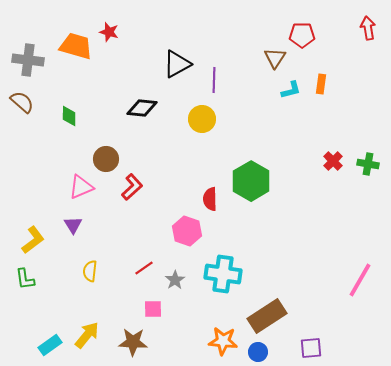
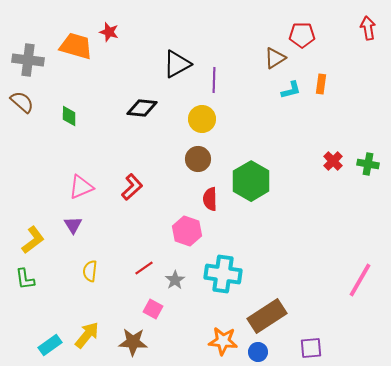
brown triangle: rotated 25 degrees clockwise
brown circle: moved 92 px right
pink square: rotated 30 degrees clockwise
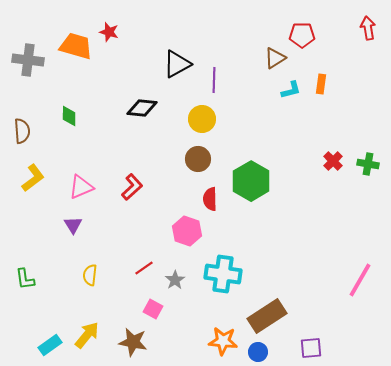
brown semicircle: moved 29 px down; rotated 45 degrees clockwise
yellow L-shape: moved 62 px up
yellow semicircle: moved 4 px down
brown star: rotated 8 degrees clockwise
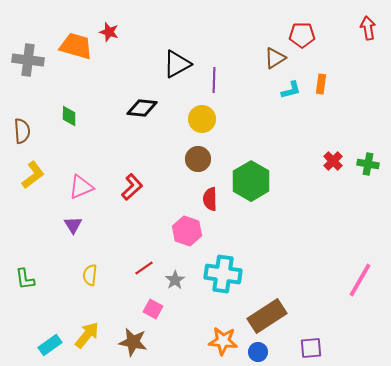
yellow L-shape: moved 3 px up
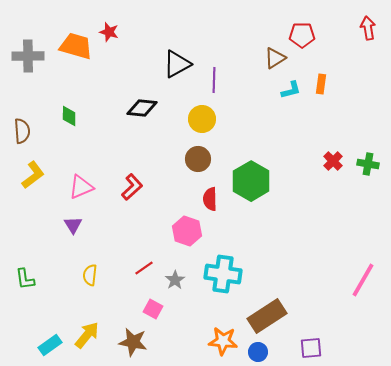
gray cross: moved 4 px up; rotated 8 degrees counterclockwise
pink line: moved 3 px right
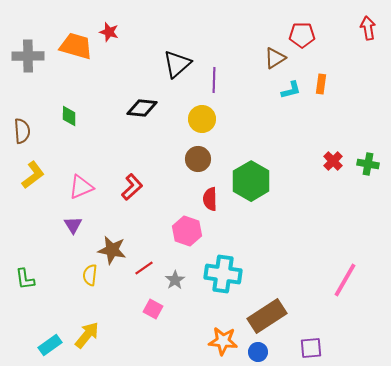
black triangle: rotated 12 degrees counterclockwise
pink line: moved 18 px left
brown star: moved 21 px left, 92 px up
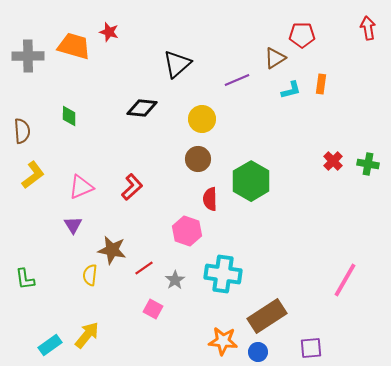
orange trapezoid: moved 2 px left
purple line: moved 23 px right; rotated 65 degrees clockwise
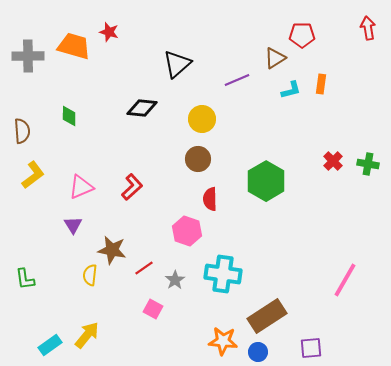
green hexagon: moved 15 px right
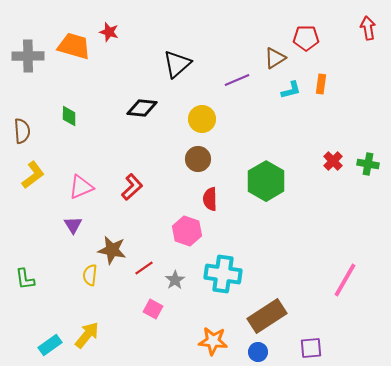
red pentagon: moved 4 px right, 3 px down
orange star: moved 10 px left
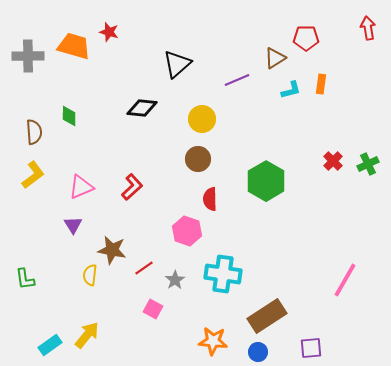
brown semicircle: moved 12 px right, 1 px down
green cross: rotated 35 degrees counterclockwise
